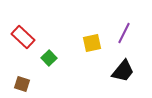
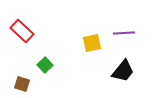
purple line: rotated 60 degrees clockwise
red rectangle: moved 1 px left, 6 px up
green square: moved 4 px left, 7 px down
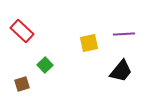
purple line: moved 1 px down
yellow square: moved 3 px left
black trapezoid: moved 2 px left
brown square: rotated 35 degrees counterclockwise
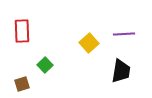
red rectangle: rotated 45 degrees clockwise
yellow square: rotated 30 degrees counterclockwise
black trapezoid: rotated 30 degrees counterclockwise
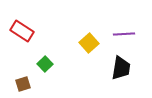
red rectangle: rotated 55 degrees counterclockwise
green square: moved 1 px up
black trapezoid: moved 3 px up
brown square: moved 1 px right
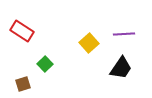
black trapezoid: rotated 25 degrees clockwise
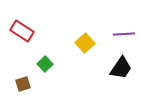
yellow square: moved 4 px left
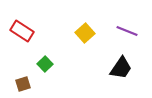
purple line: moved 3 px right, 3 px up; rotated 25 degrees clockwise
yellow square: moved 10 px up
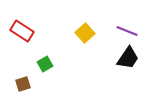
green square: rotated 14 degrees clockwise
black trapezoid: moved 7 px right, 10 px up
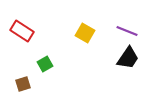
yellow square: rotated 18 degrees counterclockwise
